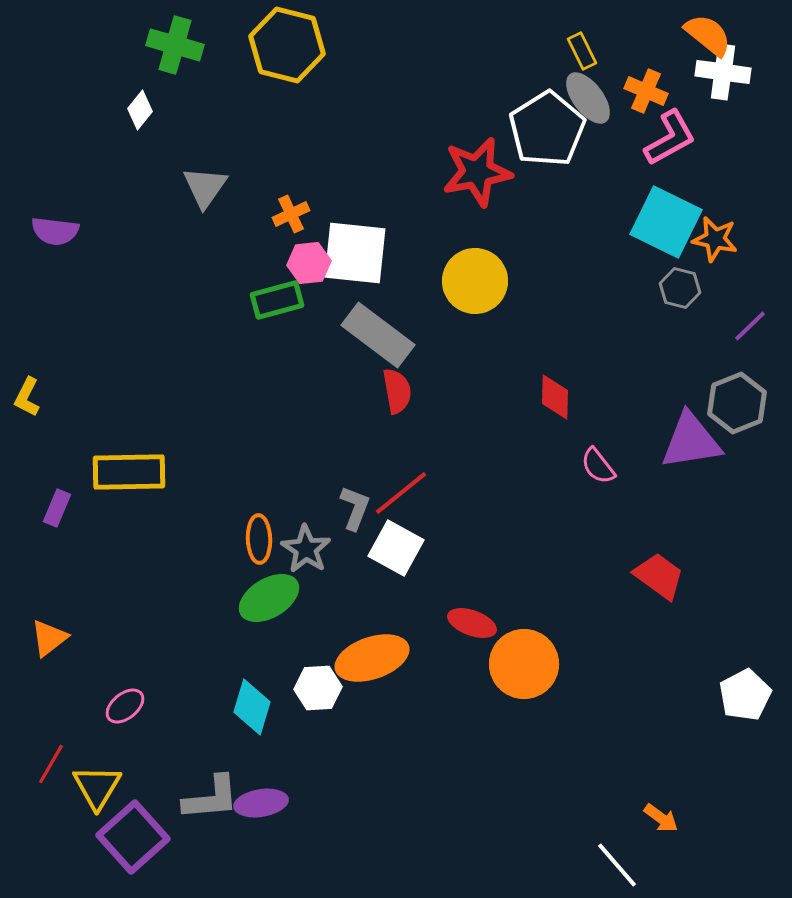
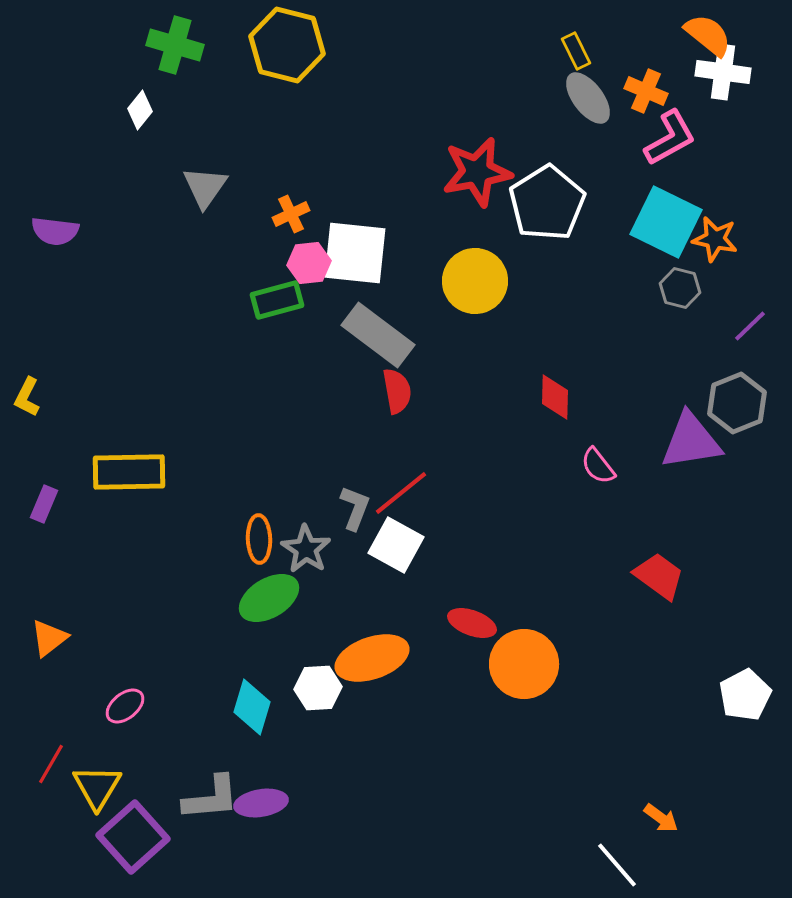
yellow rectangle at (582, 51): moved 6 px left
white pentagon at (547, 129): moved 74 px down
purple rectangle at (57, 508): moved 13 px left, 4 px up
white square at (396, 548): moved 3 px up
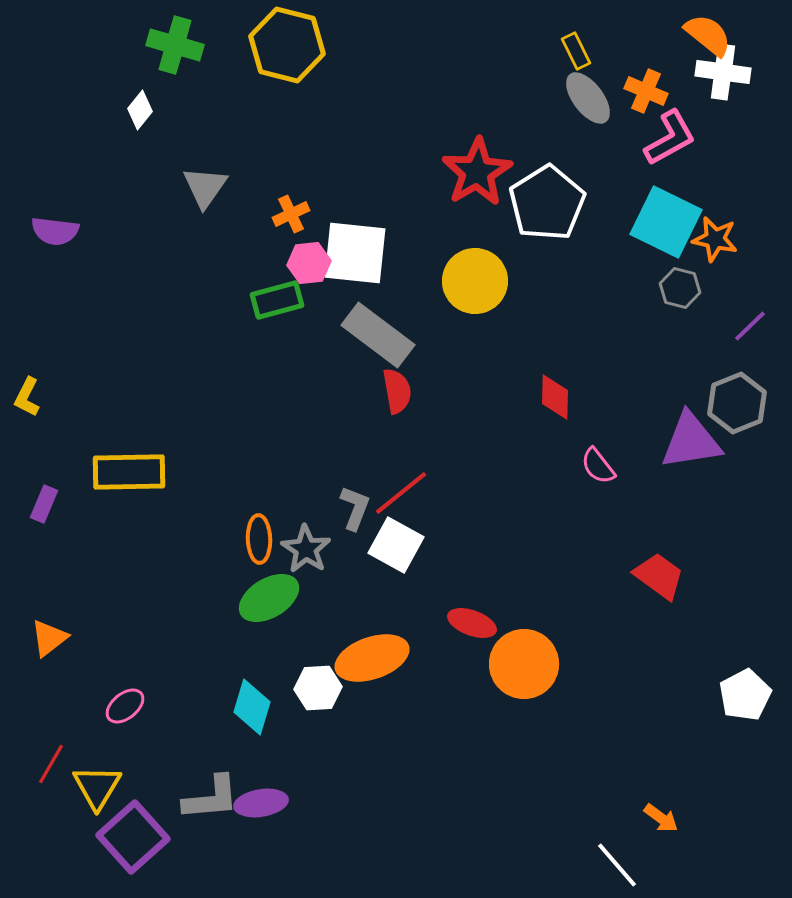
red star at (477, 172): rotated 20 degrees counterclockwise
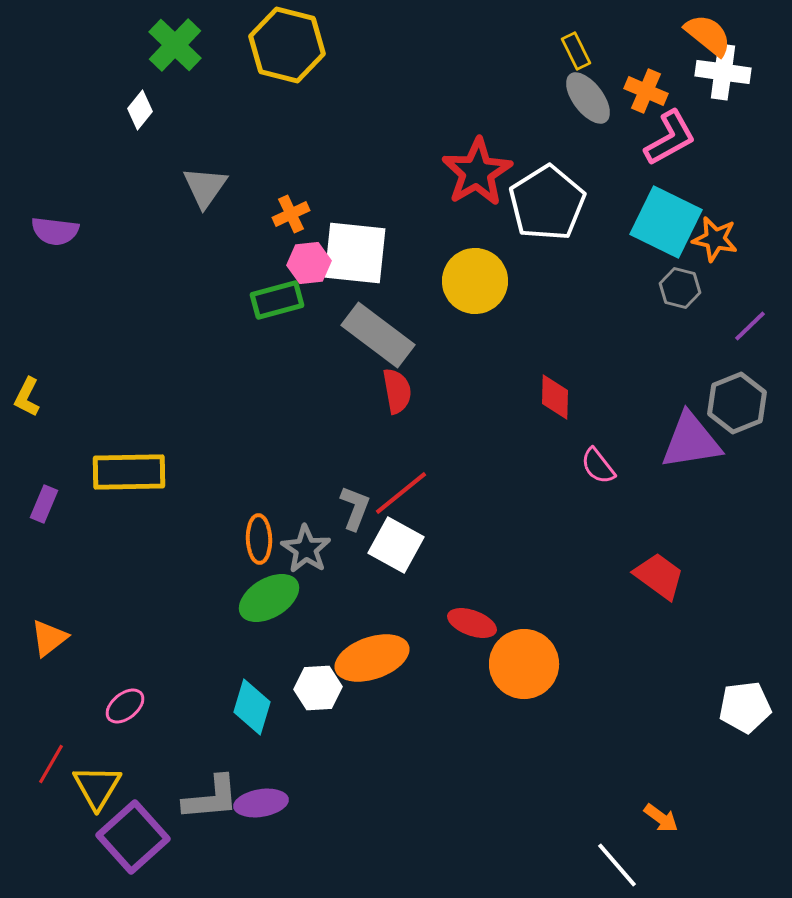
green cross at (175, 45): rotated 28 degrees clockwise
white pentagon at (745, 695): moved 12 px down; rotated 21 degrees clockwise
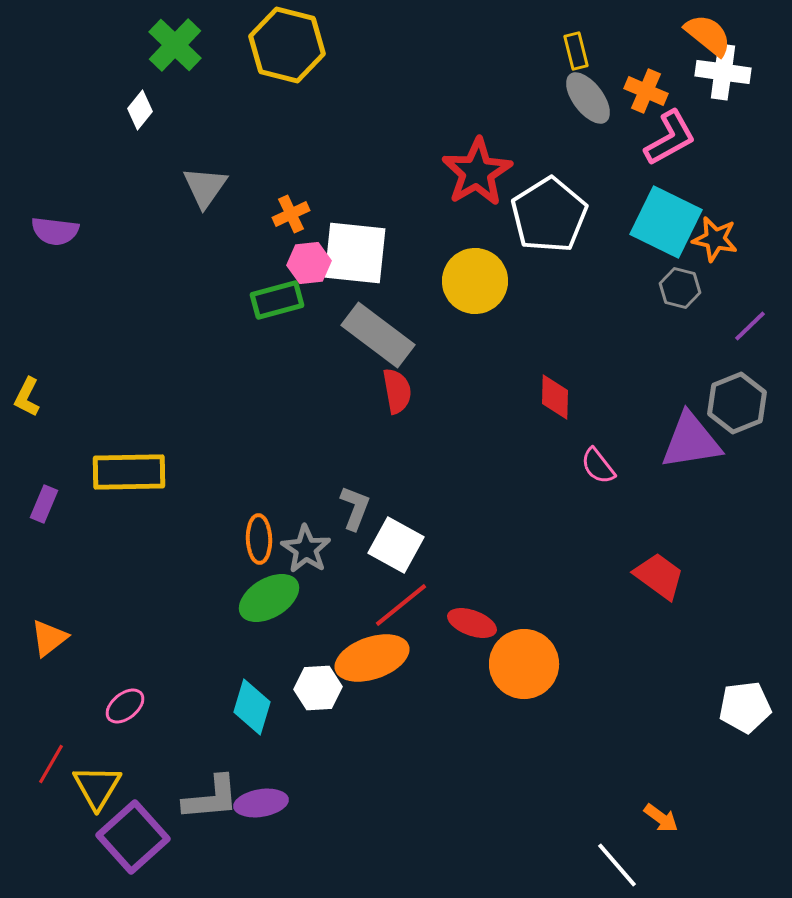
yellow rectangle at (576, 51): rotated 12 degrees clockwise
white pentagon at (547, 203): moved 2 px right, 12 px down
red line at (401, 493): moved 112 px down
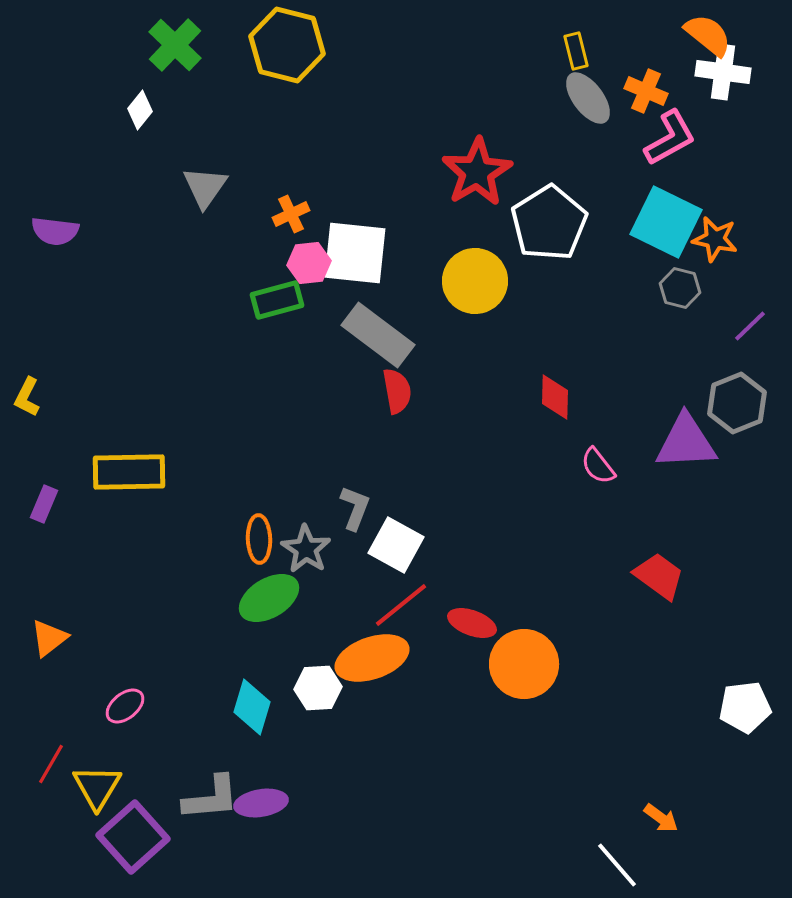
white pentagon at (549, 215): moved 8 px down
purple triangle at (691, 441): moved 5 px left, 1 px down; rotated 6 degrees clockwise
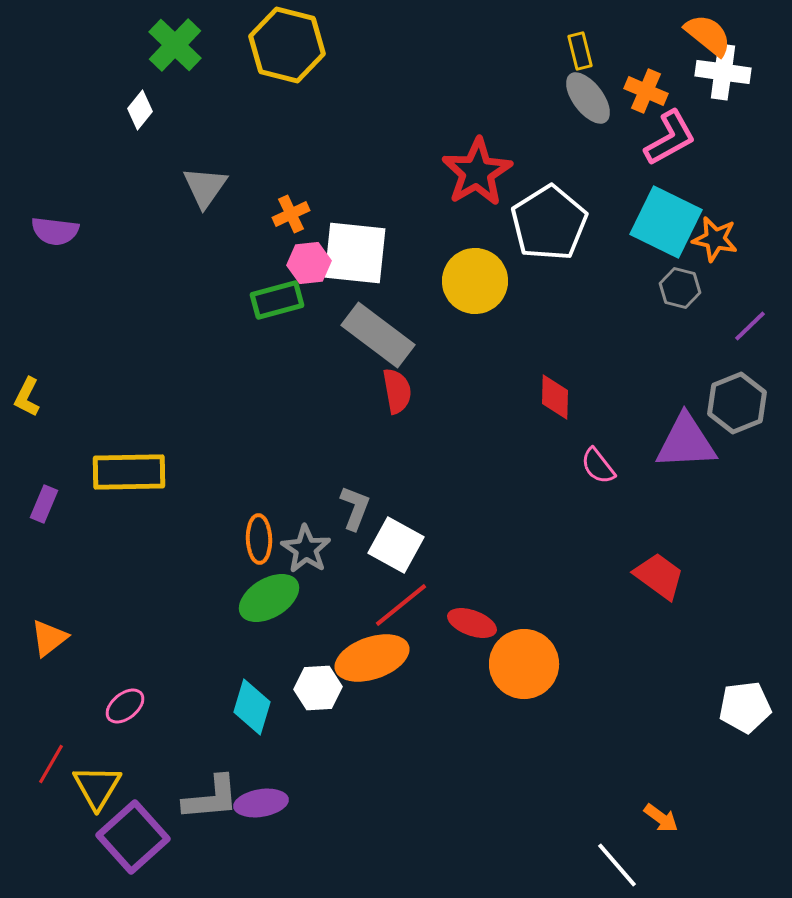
yellow rectangle at (576, 51): moved 4 px right
